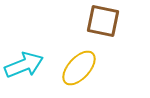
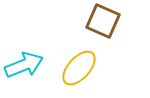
brown square: rotated 12 degrees clockwise
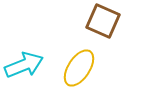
yellow ellipse: rotated 9 degrees counterclockwise
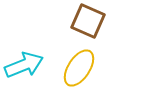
brown square: moved 15 px left
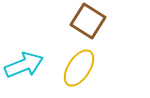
brown square: rotated 8 degrees clockwise
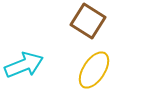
yellow ellipse: moved 15 px right, 2 px down
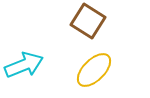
yellow ellipse: rotated 12 degrees clockwise
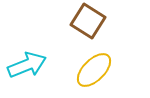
cyan arrow: moved 3 px right
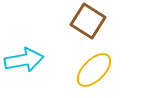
cyan arrow: moved 3 px left, 5 px up; rotated 12 degrees clockwise
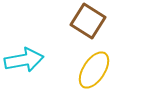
yellow ellipse: rotated 12 degrees counterclockwise
